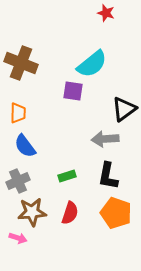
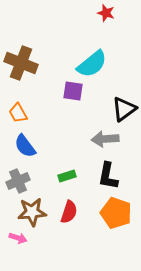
orange trapezoid: rotated 150 degrees clockwise
red semicircle: moved 1 px left, 1 px up
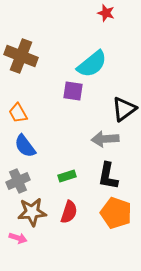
brown cross: moved 7 px up
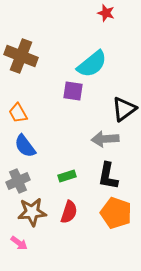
pink arrow: moved 1 px right, 5 px down; rotated 18 degrees clockwise
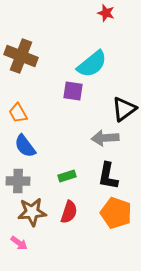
gray arrow: moved 1 px up
gray cross: rotated 25 degrees clockwise
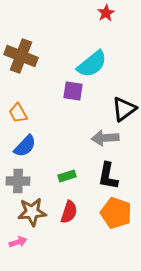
red star: rotated 24 degrees clockwise
blue semicircle: rotated 100 degrees counterclockwise
pink arrow: moved 1 px left, 1 px up; rotated 54 degrees counterclockwise
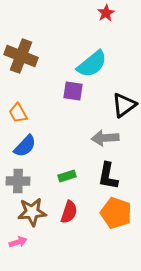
black triangle: moved 4 px up
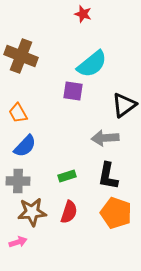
red star: moved 23 px left, 1 px down; rotated 24 degrees counterclockwise
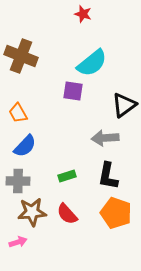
cyan semicircle: moved 1 px up
red semicircle: moved 2 px left, 2 px down; rotated 120 degrees clockwise
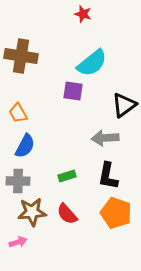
brown cross: rotated 12 degrees counterclockwise
blue semicircle: rotated 15 degrees counterclockwise
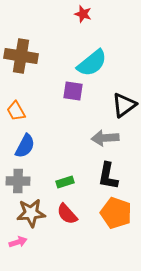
orange trapezoid: moved 2 px left, 2 px up
green rectangle: moved 2 px left, 6 px down
brown star: moved 1 px left, 1 px down
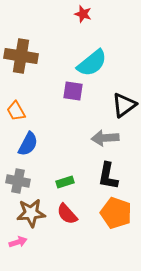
blue semicircle: moved 3 px right, 2 px up
gray cross: rotated 10 degrees clockwise
